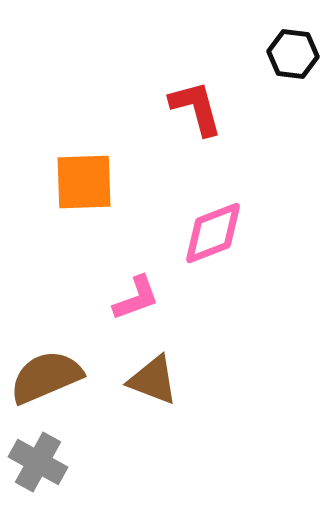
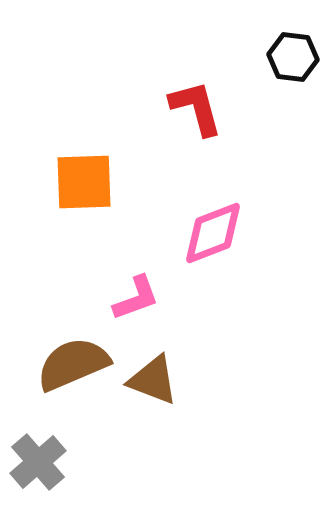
black hexagon: moved 3 px down
brown semicircle: moved 27 px right, 13 px up
gray cross: rotated 20 degrees clockwise
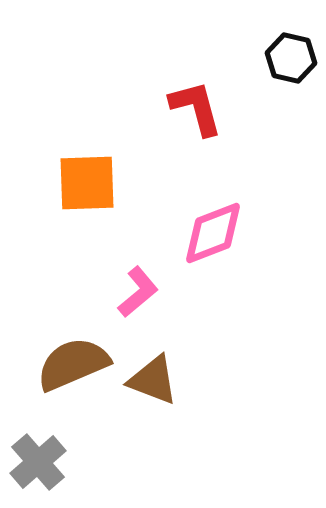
black hexagon: moved 2 px left, 1 px down; rotated 6 degrees clockwise
orange square: moved 3 px right, 1 px down
pink L-shape: moved 2 px right, 6 px up; rotated 20 degrees counterclockwise
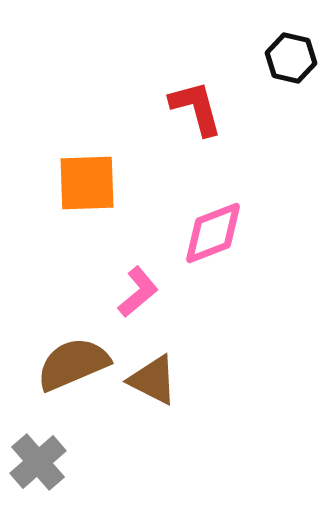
brown triangle: rotated 6 degrees clockwise
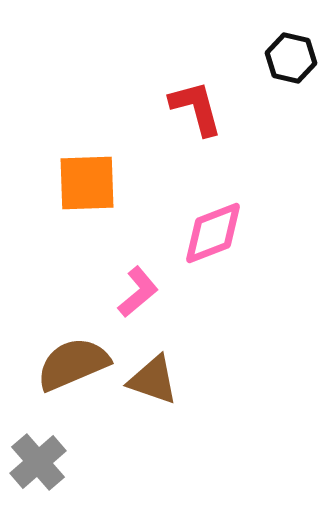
brown triangle: rotated 8 degrees counterclockwise
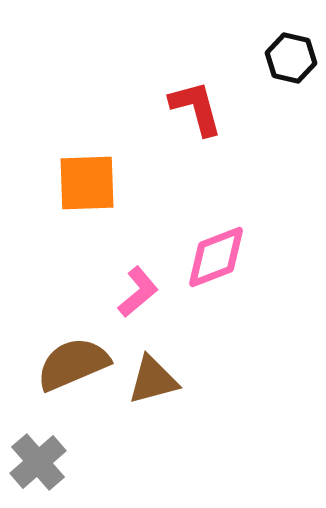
pink diamond: moved 3 px right, 24 px down
brown triangle: rotated 34 degrees counterclockwise
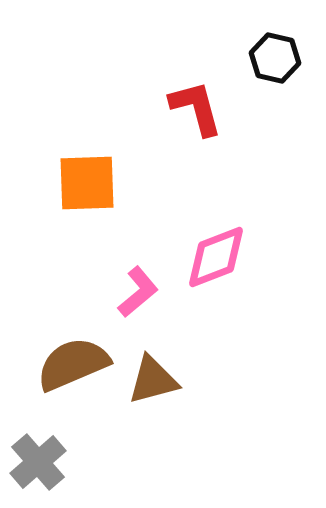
black hexagon: moved 16 px left
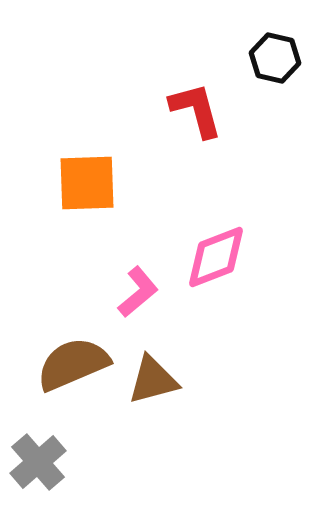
red L-shape: moved 2 px down
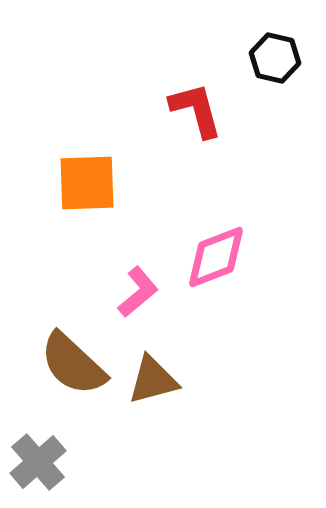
brown semicircle: rotated 114 degrees counterclockwise
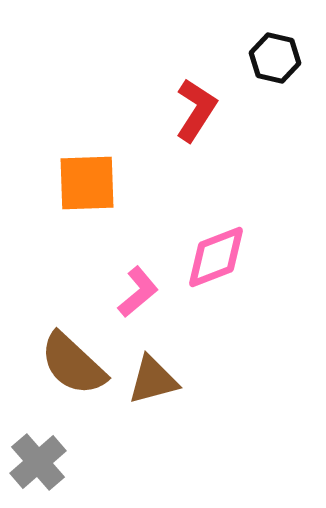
red L-shape: rotated 48 degrees clockwise
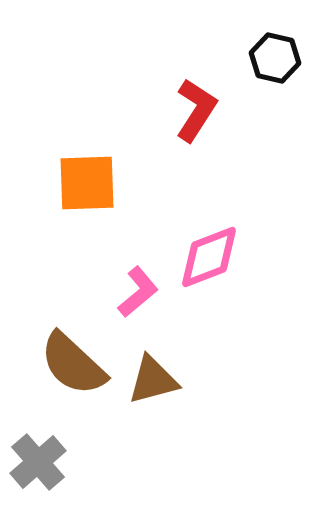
pink diamond: moved 7 px left
